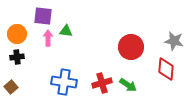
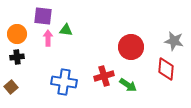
green triangle: moved 1 px up
red cross: moved 2 px right, 7 px up
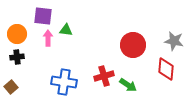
red circle: moved 2 px right, 2 px up
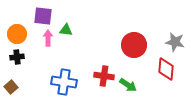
gray star: moved 1 px right, 1 px down
red circle: moved 1 px right
red cross: rotated 24 degrees clockwise
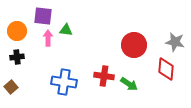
orange circle: moved 3 px up
green arrow: moved 1 px right, 1 px up
